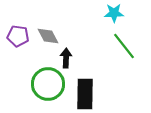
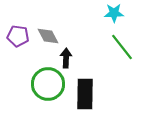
green line: moved 2 px left, 1 px down
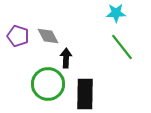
cyan star: moved 2 px right
purple pentagon: rotated 10 degrees clockwise
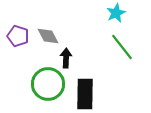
cyan star: rotated 24 degrees counterclockwise
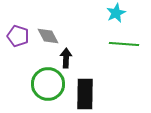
green line: moved 2 px right, 3 px up; rotated 48 degrees counterclockwise
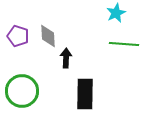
gray diamond: rotated 25 degrees clockwise
green circle: moved 26 px left, 7 px down
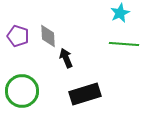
cyan star: moved 4 px right
black arrow: rotated 24 degrees counterclockwise
black rectangle: rotated 72 degrees clockwise
